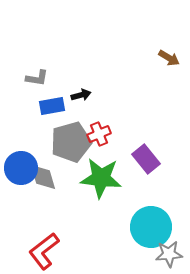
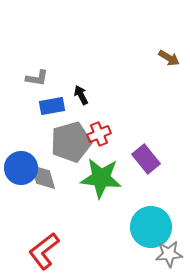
black arrow: rotated 102 degrees counterclockwise
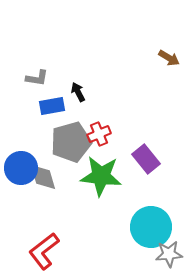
black arrow: moved 3 px left, 3 px up
green star: moved 2 px up
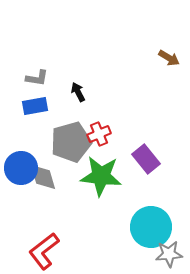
blue rectangle: moved 17 px left
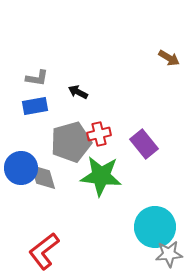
black arrow: rotated 36 degrees counterclockwise
red cross: rotated 10 degrees clockwise
purple rectangle: moved 2 px left, 15 px up
cyan circle: moved 4 px right
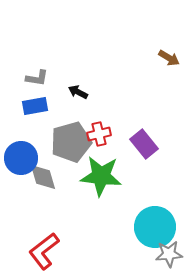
blue circle: moved 10 px up
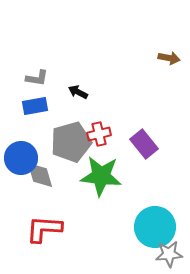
brown arrow: rotated 20 degrees counterclockwise
gray diamond: moved 3 px left, 2 px up
red L-shape: moved 22 px up; rotated 42 degrees clockwise
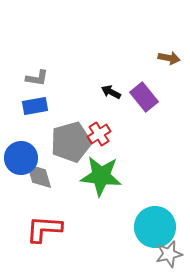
black arrow: moved 33 px right
red cross: rotated 20 degrees counterclockwise
purple rectangle: moved 47 px up
gray diamond: moved 1 px left, 1 px down
gray star: rotated 8 degrees counterclockwise
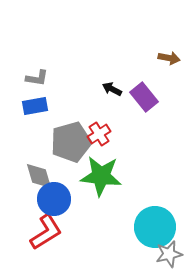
black arrow: moved 1 px right, 3 px up
blue circle: moved 33 px right, 41 px down
red L-shape: moved 2 px right, 3 px down; rotated 144 degrees clockwise
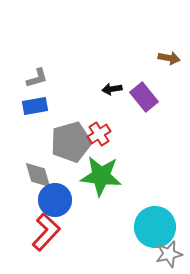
gray L-shape: rotated 25 degrees counterclockwise
black arrow: rotated 36 degrees counterclockwise
gray diamond: moved 1 px left, 1 px up
blue circle: moved 1 px right, 1 px down
red L-shape: rotated 15 degrees counterclockwise
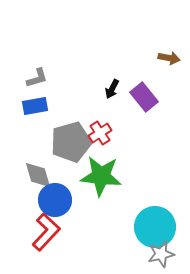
black arrow: rotated 54 degrees counterclockwise
red cross: moved 1 px right, 1 px up
gray star: moved 8 px left
